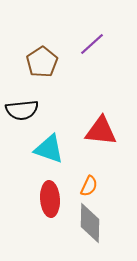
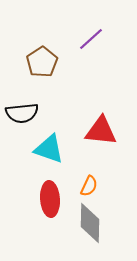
purple line: moved 1 px left, 5 px up
black semicircle: moved 3 px down
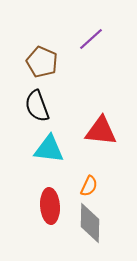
brown pentagon: rotated 16 degrees counterclockwise
black semicircle: moved 15 px right, 7 px up; rotated 76 degrees clockwise
cyan triangle: rotated 12 degrees counterclockwise
red ellipse: moved 7 px down
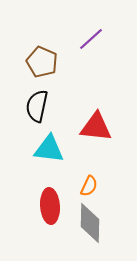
black semicircle: rotated 32 degrees clockwise
red triangle: moved 5 px left, 4 px up
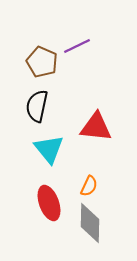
purple line: moved 14 px left, 7 px down; rotated 16 degrees clockwise
cyan triangle: rotated 44 degrees clockwise
red ellipse: moved 1 px left, 3 px up; rotated 16 degrees counterclockwise
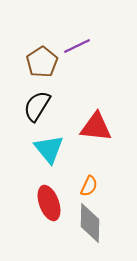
brown pentagon: rotated 16 degrees clockwise
black semicircle: rotated 20 degrees clockwise
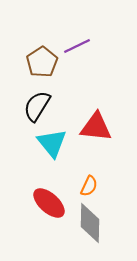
cyan triangle: moved 3 px right, 6 px up
red ellipse: rotated 28 degrees counterclockwise
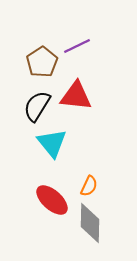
red triangle: moved 20 px left, 31 px up
red ellipse: moved 3 px right, 3 px up
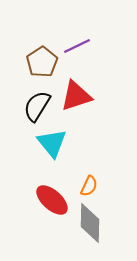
red triangle: rotated 24 degrees counterclockwise
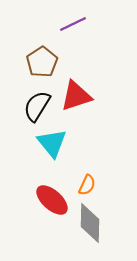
purple line: moved 4 px left, 22 px up
orange semicircle: moved 2 px left, 1 px up
